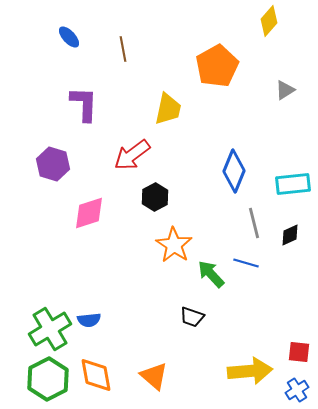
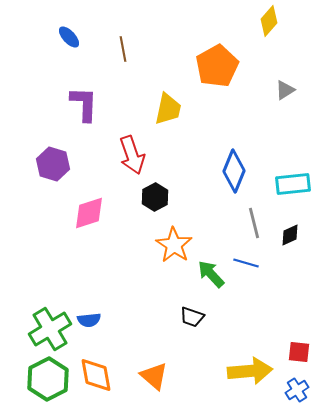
red arrow: rotated 72 degrees counterclockwise
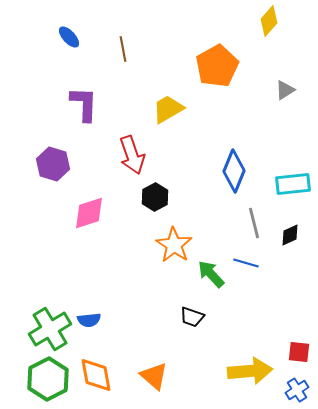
yellow trapezoid: rotated 132 degrees counterclockwise
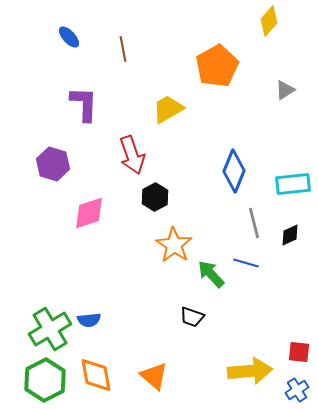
green hexagon: moved 3 px left, 1 px down
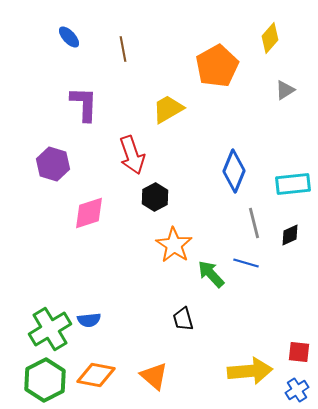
yellow diamond: moved 1 px right, 17 px down
black trapezoid: moved 9 px left, 2 px down; rotated 55 degrees clockwise
orange diamond: rotated 69 degrees counterclockwise
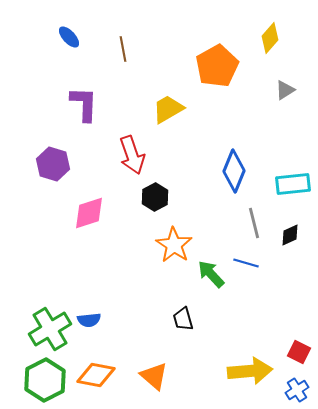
red square: rotated 20 degrees clockwise
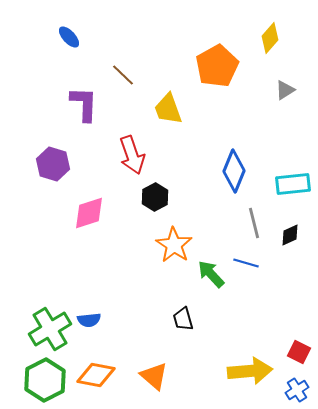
brown line: moved 26 px down; rotated 35 degrees counterclockwise
yellow trapezoid: rotated 80 degrees counterclockwise
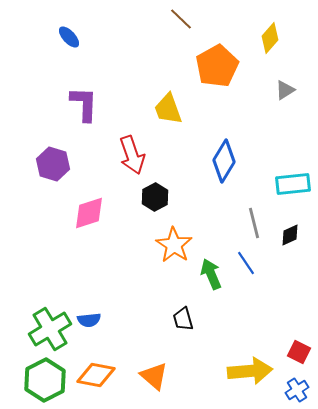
brown line: moved 58 px right, 56 px up
blue diamond: moved 10 px left, 10 px up; rotated 9 degrees clockwise
blue line: rotated 40 degrees clockwise
green arrow: rotated 20 degrees clockwise
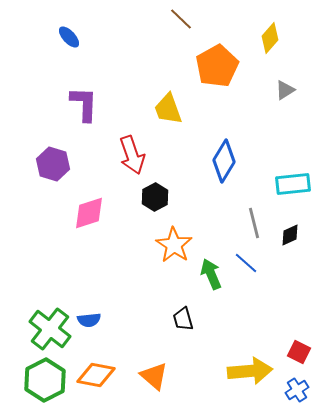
blue line: rotated 15 degrees counterclockwise
green cross: rotated 21 degrees counterclockwise
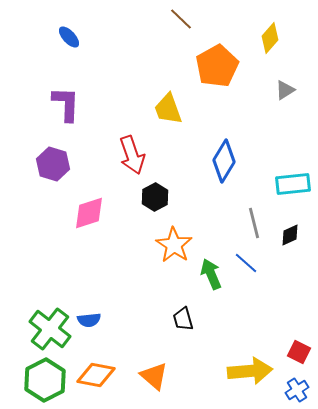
purple L-shape: moved 18 px left
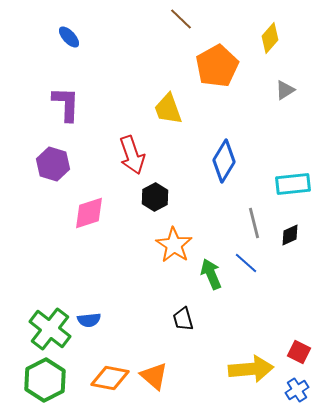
yellow arrow: moved 1 px right, 2 px up
orange diamond: moved 14 px right, 3 px down
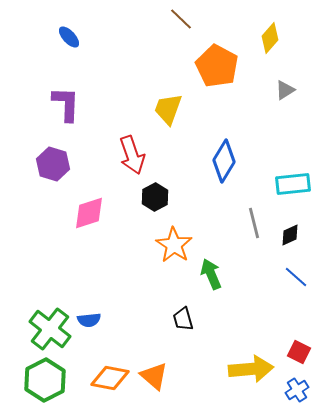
orange pentagon: rotated 15 degrees counterclockwise
yellow trapezoid: rotated 40 degrees clockwise
blue line: moved 50 px right, 14 px down
